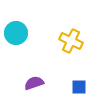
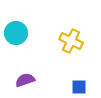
purple semicircle: moved 9 px left, 3 px up
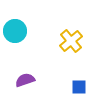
cyan circle: moved 1 px left, 2 px up
yellow cross: rotated 25 degrees clockwise
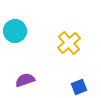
yellow cross: moved 2 px left, 2 px down
blue square: rotated 21 degrees counterclockwise
